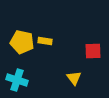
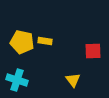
yellow triangle: moved 1 px left, 2 px down
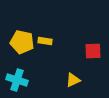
yellow triangle: rotated 42 degrees clockwise
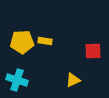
yellow pentagon: rotated 15 degrees counterclockwise
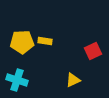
red square: rotated 24 degrees counterclockwise
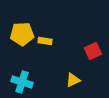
yellow pentagon: moved 8 px up
cyan cross: moved 5 px right, 2 px down
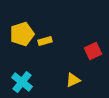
yellow pentagon: rotated 15 degrees counterclockwise
yellow rectangle: rotated 24 degrees counterclockwise
cyan cross: rotated 20 degrees clockwise
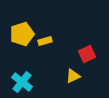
red square: moved 6 px left, 3 px down
yellow triangle: moved 4 px up
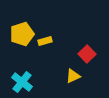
red square: rotated 18 degrees counterclockwise
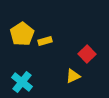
yellow pentagon: rotated 15 degrees counterclockwise
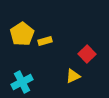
cyan cross: rotated 25 degrees clockwise
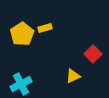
yellow rectangle: moved 13 px up
red square: moved 6 px right
cyan cross: moved 1 px left, 2 px down
